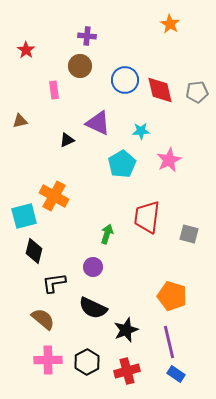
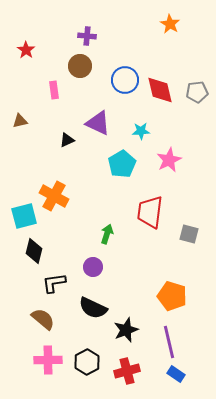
red trapezoid: moved 3 px right, 5 px up
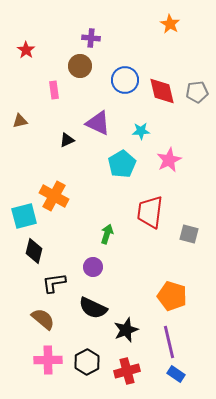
purple cross: moved 4 px right, 2 px down
red diamond: moved 2 px right, 1 px down
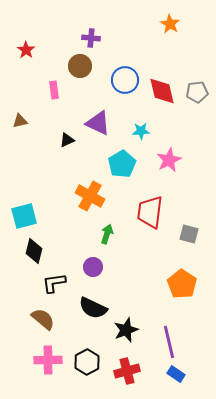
orange cross: moved 36 px right
orange pentagon: moved 10 px right, 12 px up; rotated 16 degrees clockwise
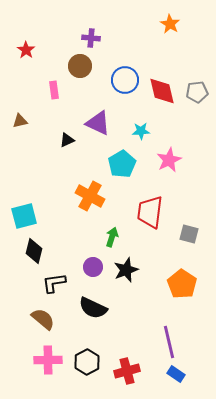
green arrow: moved 5 px right, 3 px down
black star: moved 60 px up
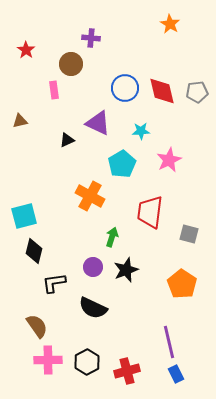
brown circle: moved 9 px left, 2 px up
blue circle: moved 8 px down
brown semicircle: moved 6 px left, 7 px down; rotated 15 degrees clockwise
blue rectangle: rotated 30 degrees clockwise
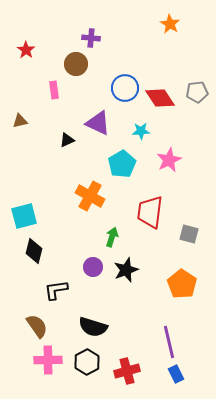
brown circle: moved 5 px right
red diamond: moved 2 px left, 7 px down; rotated 20 degrees counterclockwise
black L-shape: moved 2 px right, 7 px down
black semicircle: moved 19 px down; rotated 8 degrees counterclockwise
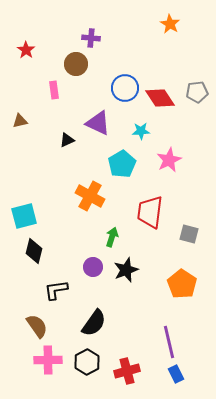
black semicircle: moved 1 px right, 4 px up; rotated 72 degrees counterclockwise
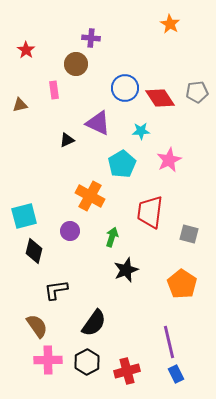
brown triangle: moved 16 px up
purple circle: moved 23 px left, 36 px up
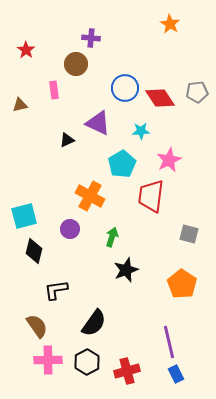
red trapezoid: moved 1 px right, 16 px up
purple circle: moved 2 px up
